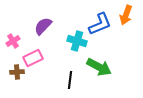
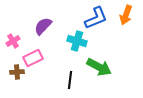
blue L-shape: moved 4 px left, 6 px up
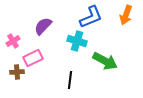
blue L-shape: moved 5 px left, 1 px up
green arrow: moved 6 px right, 6 px up
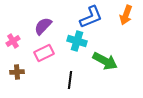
pink rectangle: moved 11 px right, 5 px up
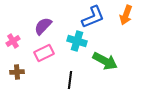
blue L-shape: moved 2 px right
